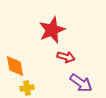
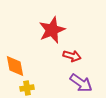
red arrow: moved 6 px right, 1 px up
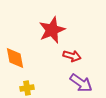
orange diamond: moved 8 px up
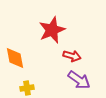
purple arrow: moved 2 px left, 3 px up
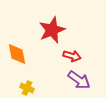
orange diamond: moved 2 px right, 4 px up
yellow cross: rotated 32 degrees clockwise
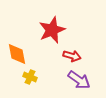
yellow cross: moved 3 px right, 11 px up
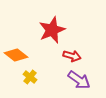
orange diamond: moved 1 px left, 1 px down; rotated 40 degrees counterclockwise
yellow cross: rotated 16 degrees clockwise
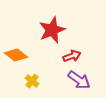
red arrow: rotated 36 degrees counterclockwise
yellow cross: moved 2 px right, 4 px down
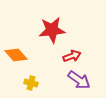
red star: rotated 16 degrees clockwise
orange diamond: rotated 10 degrees clockwise
yellow cross: moved 1 px left, 2 px down; rotated 24 degrees counterclockwise
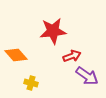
red star: moved 1 px right, 1 px down
purple arrow: moved 8 px right, 4 px up
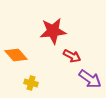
red arrow: rotated 48 degrees clockwise
purple arrow: moved 3 px right, 3 px down
